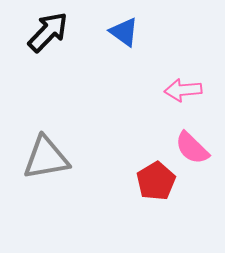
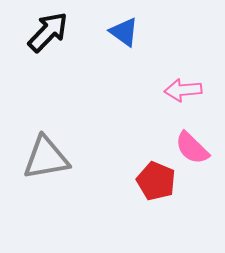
red pentagon: rotated 18 degrees counterclockwise
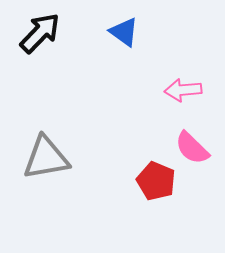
black arrow: moved 8 px left, 1 px down
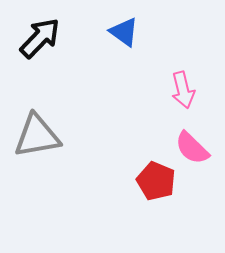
black arrow: moved 5 px down
pink arrow: rotated 99 degrees counterclockwise
gray triangle: moved 9 px left, 22 px up
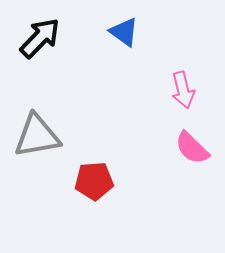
red pentagon: moved 62 px left; rotated 27 degrees counterclockwise
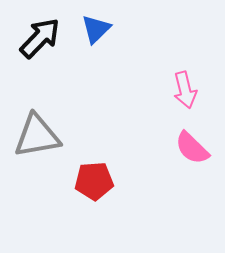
blue triangle: moved 28 px left, 3 px up; rotated 40 degrees clockwise
pink arrow: moved 2 px right
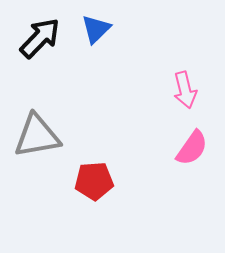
pink semicircle: rotated 99 degrees counterclockwise
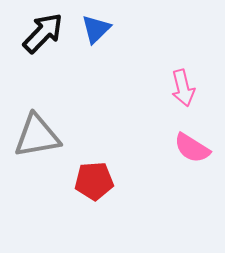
black arrow: moved 3 px right, 5 px up
pink arrow: moved 2 px left, 2 px up
pink semicircle: rotated 87 degrees clockwise
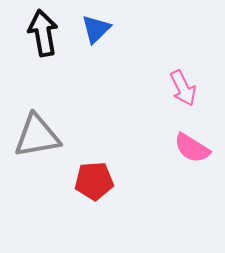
black arrow: rotated 54 degrees counterclockwise
pink arrow: rotated 12 degrees counterclockwise
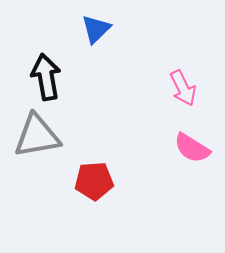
black arrow: moved 3 px right, 44 px down
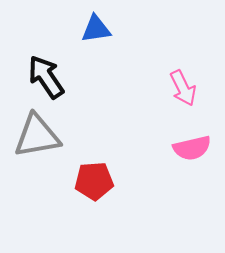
blue triangle: rotated 36 degrees clockwise
black arrow: rotated 24 degrees counterclockwise
pink semicircle: rotated 45 degrees counterclockwise
